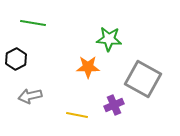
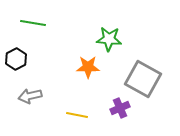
purple cross: moved 6 px right, 3 px down
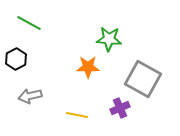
green line: moved 4 px left; rotated 20 degrees clockwise
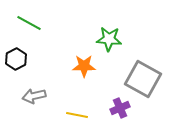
orange star: moved 4 px left, 1 px up
gray arrow: moved 4 px right
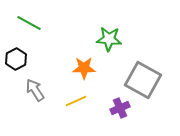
orange star: moved 2 px down
gray square: moved 1 px down
gray arrow: moved 1 px right, 6 px up; rotated 70 degrees clockwise
yellow line: moved 1 px left, 14 px up; rotated 35 degrees counterclockwise
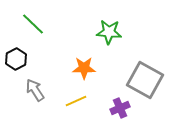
green line: moved 4 px right, 1 px down; rotated 15 degrees clockwise
green star: moved 7 px up
gray square: moved 2 px right
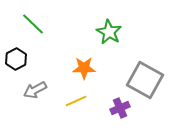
green star: rotated 25 degrees clockwise
gray arrow: rotated 85 degrees counterclockwise
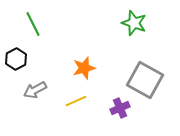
green line: rotated 20 degrees clockwise
green star: moved 25 px right, 9 px up; rotated 10 degrees counterclockwise
orange star: rotated 15 degrees counterclockwise
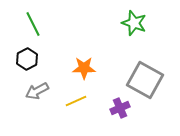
black hexagon: moved 11 px right
orange star: rotated 15 degrees clockwise
gray arrow: moved 2 px right, 1 px down
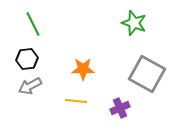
black hexagon: rotated 20 degrees clockwise
orange star: moved 1 px left, 1 px down
gray square: moved 2 px right, 6 px up
gray arrow: moved 7 px left, 5 px up
yellow line: rotated 30 degrees clockwise
